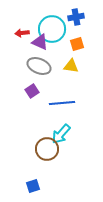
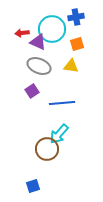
purple triangle: moved 2 px left
cyan arrow: moved 2 px left
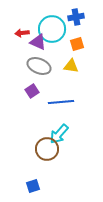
blue line: moved 1 px left, 1 px up
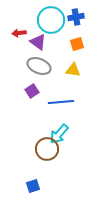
cyan circle: moved 1 px left, 9 px up
red arrow: moved 3 px left
purple triangle: rotated 12 degrees clockwise
yellow triangle: moved 2 px right, 4 px down
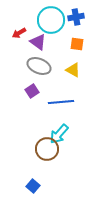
red arrow: rotated 24 degrees counterclockwise
orange square: rotated 24 degrees clockwise
yellow triangle: rotated 21 degrees clockwise
blue square: rotated 32 degrees counterclockwise
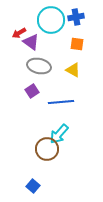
purple triangle: moved 7 px left
gray ellipse: rotated 10 degrees counterclockwise
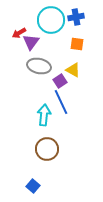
purple triangle: rotated 30 degrees clockwise
purple square: moved 28 px right, 10 px up
blue line: rotated 70 degrees clockwise
cyan arrow: moved 15 px left, 19 px up; rotated 145 degrees clockwise
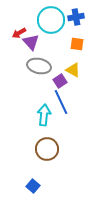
purple triangle: rotated 18 degrees counterclockwise
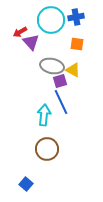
red arrow: moved 1 px right, 1 px up
gray ellipse: moved 13 px right
purple square: rotated 16 degrees clockwise
blue square: moved 7 px left, 2 px up
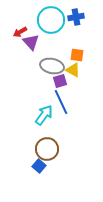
orange square: moved 11 px down
cyan arrow: rotated 30 degrees clockwise
blue square: moved 13 px right, 18 px up
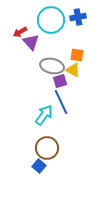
blue cross: moved 2 px right
brown circle: moved 1 px up
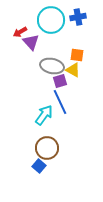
blue line: moved 1 px left
